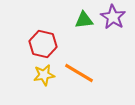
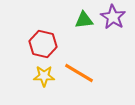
yellow star: moved 1 px down; rotated 10 degrees clockwise
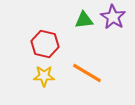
red hexagon: moved 2 px right
orange line: moved 8 px right
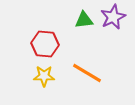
purple star: rotated 15 degrees clockwise
red hexagon: rotated 8 degrees counterclockwise
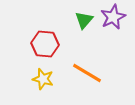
green triangle: rotated 42 degrees counterclockwise
yellow star: moved 1 px left, 3 px down; rotated 15 degrees clockwise
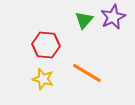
red hexagon: moved 1 px right, 1 px down
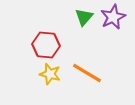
green triangle: moved 3 px up
yellow star: moved 7 px right, 5 px up
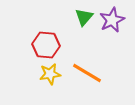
purple star: moved 1 px left, 3 px down
yellow star: rotated 25 degrees counterclockwise
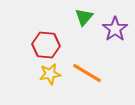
purple star: moved 3 px right, 9 px down; rotated 10 degrees counterclockwise
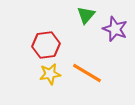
green triangle: moved 2 px right, 2 px up
purple star: rotated 15 degrees counterclockwise
red hexagon: rotated 12 degrees counterclockwise
